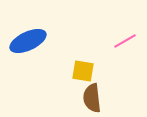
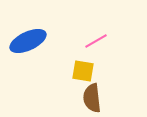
pink line: moved 29 px left
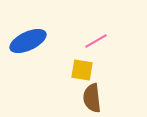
yellow square: moved 1 px left, 1 px up
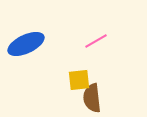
blue ellipse: moved 2 px left, 3 px down
yellow square: moved 3 px left, 10 px down; rotated 15 degrees counterclockwise
